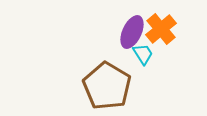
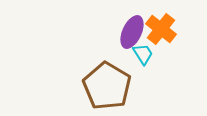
orange cross: rotated 12 degrees counterclockwise
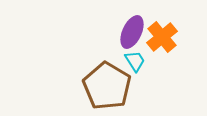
orange cross: moved 1 px right, 8 px down; rotated 12 degrees clockwise
cyan trapezoid: moved 8 px left, 7 px down
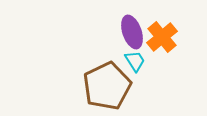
purple ellipse: rotated 44 degrees counterclockwise
brown pentagon: rotated 15 degrees clockwise
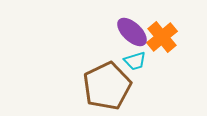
purple ellipse: rotated 28 degrees counterclockwise
cyan trapezoid: rotated 105 degrees clockwise
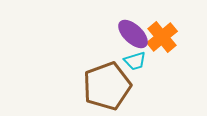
purple ellipse: moved 1 px right, 2 px down
brown pentagon: rotated 6 degrees clockwise
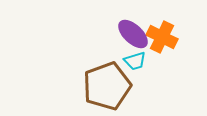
orange cross: rotated 24 degrees counterclockwise
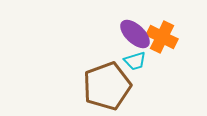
purple ellipse: moved 2 px right
